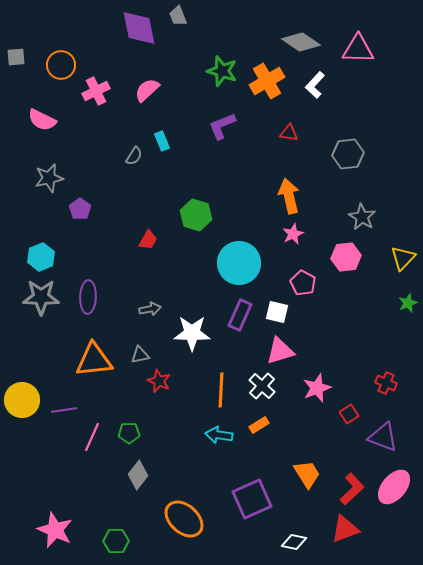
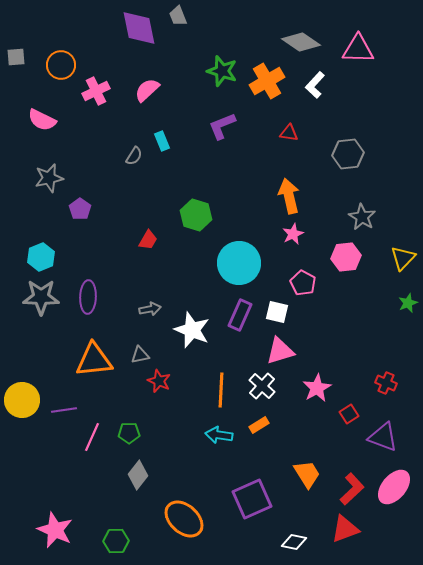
white star at (192, 333): moved 3 px up; rotated 21 degrees clockwise
pink star at (317, 388): rotated 8 degrees counterclockwise
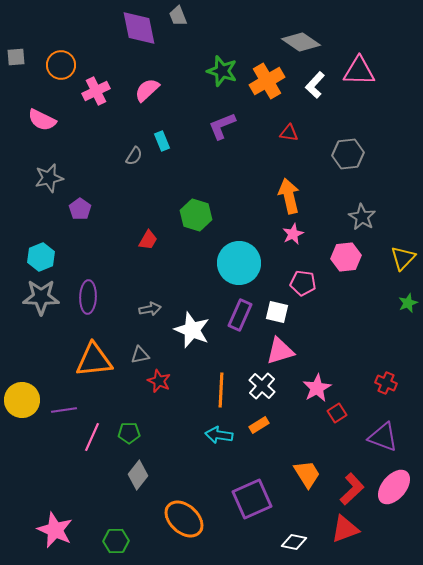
pink triangle at (358, 49): moved 1 px right, 22 px down
pink pentagon at (303, 283): rotated 20 degrees counterclockwise
red square at (349, 414): moved 12 px left, 1 px up
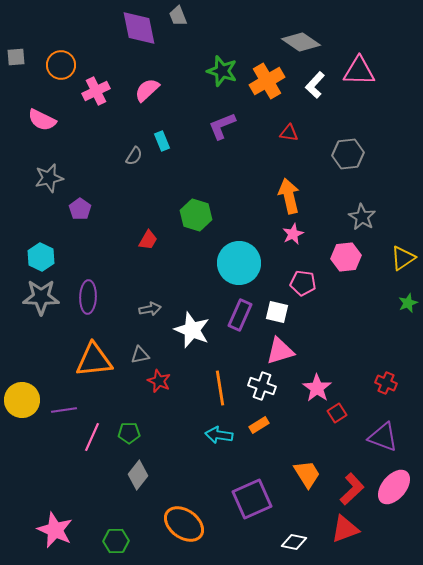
cyan hexagon at (41, 257): rotated 12 degrees counterclockwise
yellow triangle at (403, 258): rotated 12 degrees clockwise
white cross at (262, 386): rotated 24 degrees counterclockwise
pink star at (317, 388): rotated 8 degrees counterclockwise
orange line at (221, 390): moved 1 px left, 2 px up; rotated 12 degrees counterclockwise
orange ellipse at (184, 519): moved 5 px down; rotated 6 degrees counterclockwise
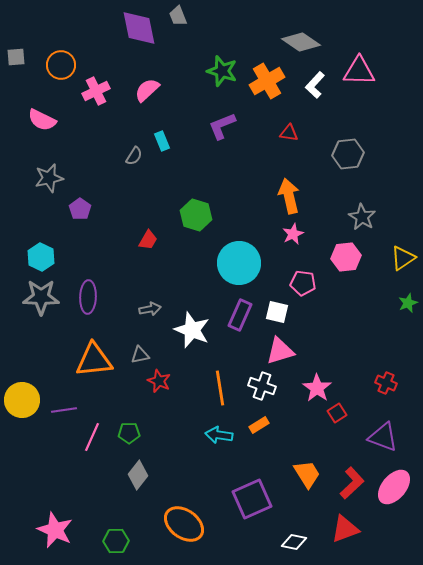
red L-shape at (352, 489): moved 6 px up
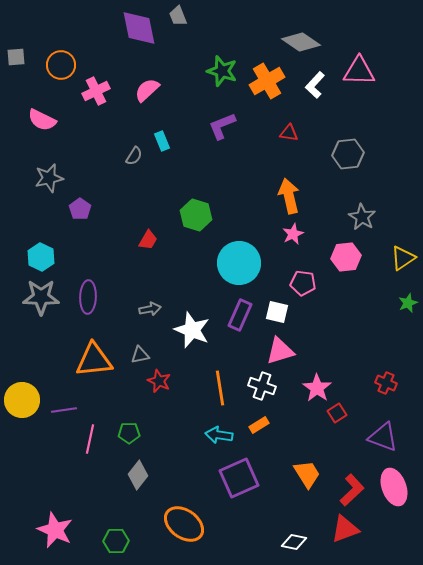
pink line at (92, 437): moved 2 px left, 2 px down; rotated 12 degrees counterclockwise
red L-shape at (352, 483): moved 7 px down
pink ellipse at (394, 487): rotated 60 degrees counterclockwise
purple square at (252, 499): moved 13 px left, 21 px up
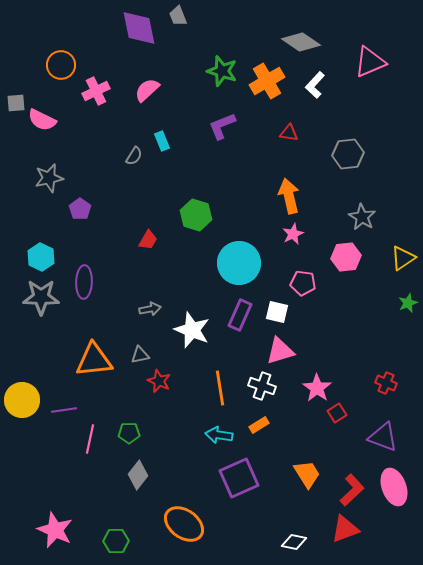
gray square at (16, 57): moved 46 px down
pink triangle at (359, 71): moved 11 px right, 9 px up; rotated 24 degrees counterclockwise
purple ellipse at (88, 297): moved 4 px left, 15 px up
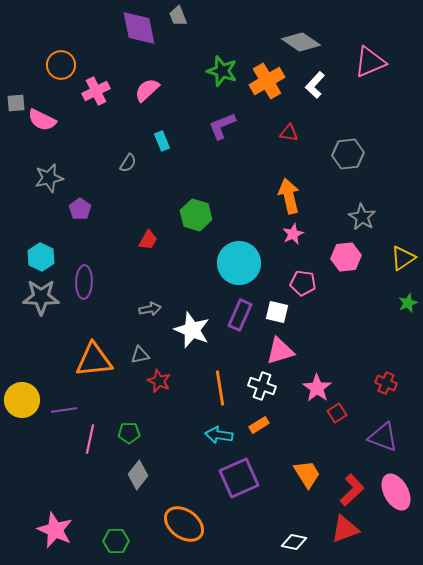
gray semicircle at (134, 156): moved 6 px left, 7 px down
pink ellipse at (394, 487): moved 2 px right, 5 px down; rotated 9 degrees counterclockwise
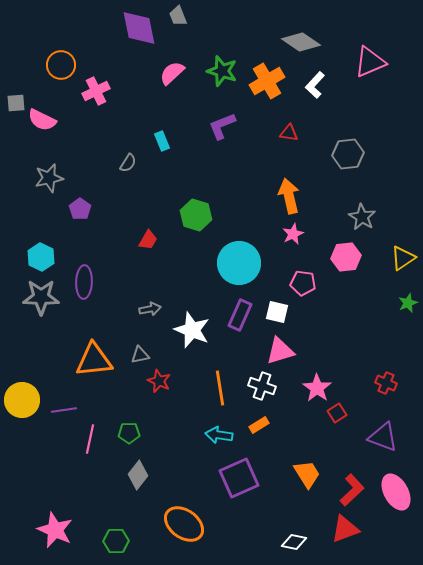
pink semicircle at (147, 90): moved 25 px right, 17 px up
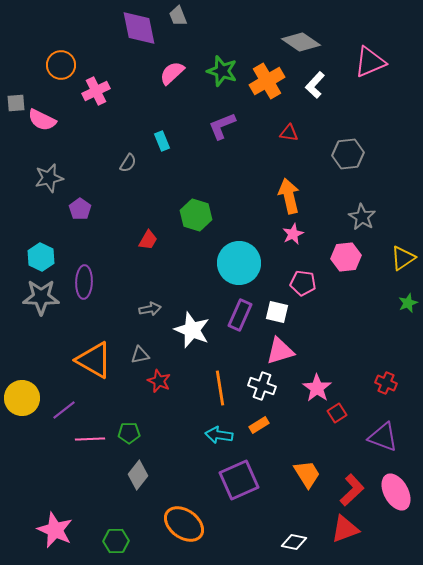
orange triangle at (94, 360): rotated 36 degrees clockwise
yellow circle at (22, 400): moved 2 px up
purple line at (64, 410): rotated 30 degrees counterclockwise
pink line at (90, 439): rotated 76 degrees clockwise
purple square at (239, 478): moved 2 px down
